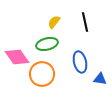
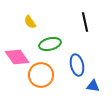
yellow semicircle: moved 24 px left; rotated 72 degrees counterclockwise
green ellipse: moved 3 px right
blue ellipse: moved 3 px left, 3 px down
orange circle: moved 1 px left, 1 px down
blue triangle: moved 7 px left, 7 px down
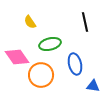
blue ellipse: moved 2 px left, 1 px up
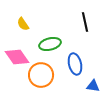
yellow semicircle: moved 7 px left, 2 px down
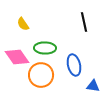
black line: moved 1 px left
green ellipse: moved 5 px left, 4 px down; rotated 15 degrees clockwise
blue ellipse: moved 1 px left, 1 px down
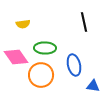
yellow semicircle: rotated 64 degrees counterclockwise
pink diamond: moved 1 px left
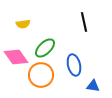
green ellipse: rotated 45 degrees counterclockwise
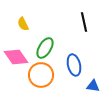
yellow semicircle: rotated 72 degrees clockwise
green ellipse: rotated 15 degrees counterclockwise
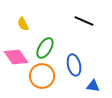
black line: moved 1 px up; rotated 54 degrees counterclockwise
orange circle: moved 1 px right, 1 px down
